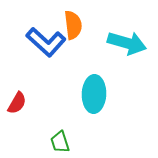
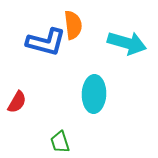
blue L-shape: rotated 27 degrees counterclockwise
red semicircle: moved 1 px up
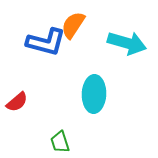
orange semicircle: rotated 140 degrees counterclockwise
red semicircle: rotated 20 degrees clockwise
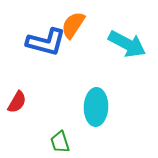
cyan arrow: moved 1 px down; rotated 12 degrees clockwise
cyan ellipse: moved 2 px right, 13 px down
red semicircle: rotated 20 degrees counterclockwise
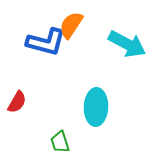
orange semicircle: moved 2 px left
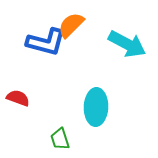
orange semicircle: rotated 12 degrees clockwise
red semicircle: moved 1 px right, 4 px up; rotated 100 degrees counterclockwise
green trapezoid: moved 3 px up
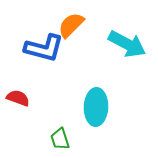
blue L-shape: moved 2 px left, 6 px down
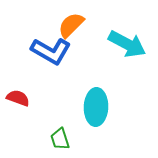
blue L-shape: moved 7 px right, 3 px down; rotated 15 degrees clockwise
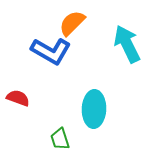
orange semicircle: moved 1 px right, 2 px up
cyan arrow: rotated 144 degrees counterclockwise
cyan ellipse: moved 2 px left, 2 px down
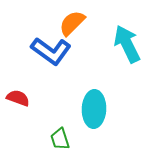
blue L-shape: rotated 6 degrees clockwise
